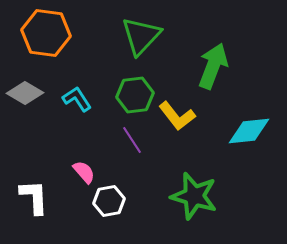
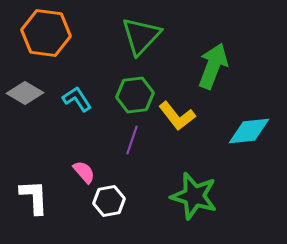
purple line: rotated 52 degrees clockwise
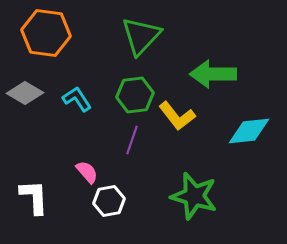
green arrow: moved 8 px down; rotated 111 degrees counterclockwise
pink semicircle: moved 3 px right
